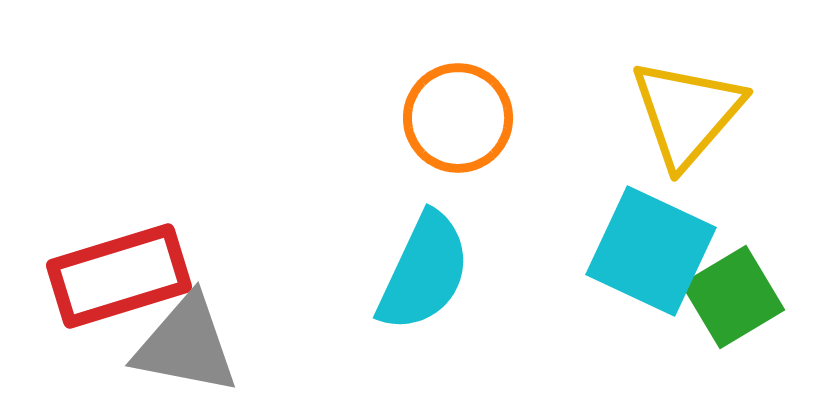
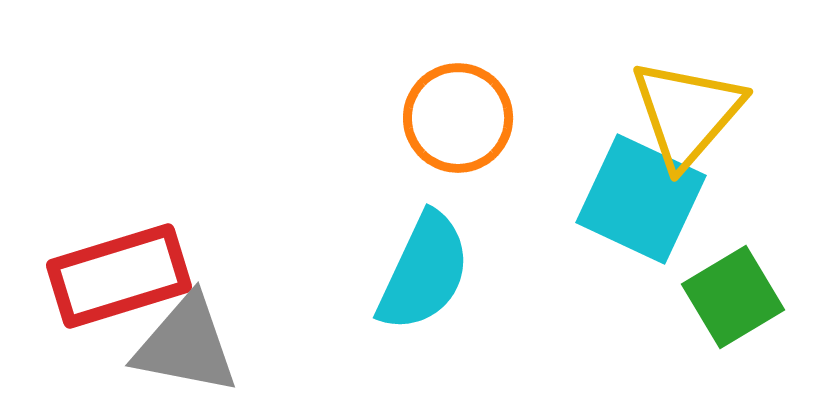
cyan square: moved 10 px left, 52 px up
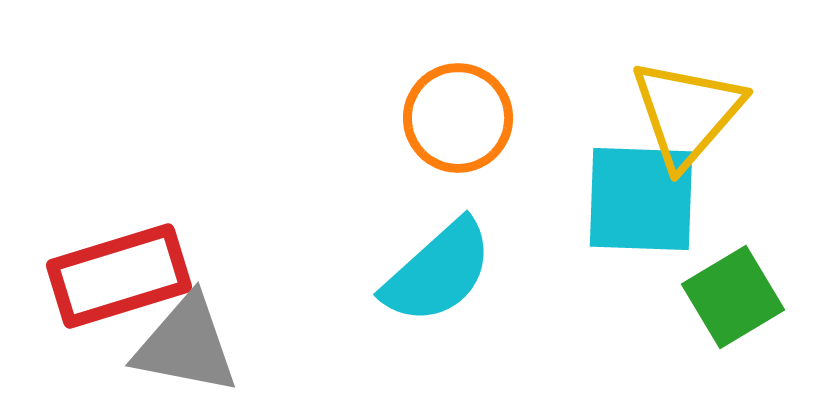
cyan square: rotated 23 degrees counterclockwise
cyan semicircle: moved 14 px right; rotated 23 degrees clockwise
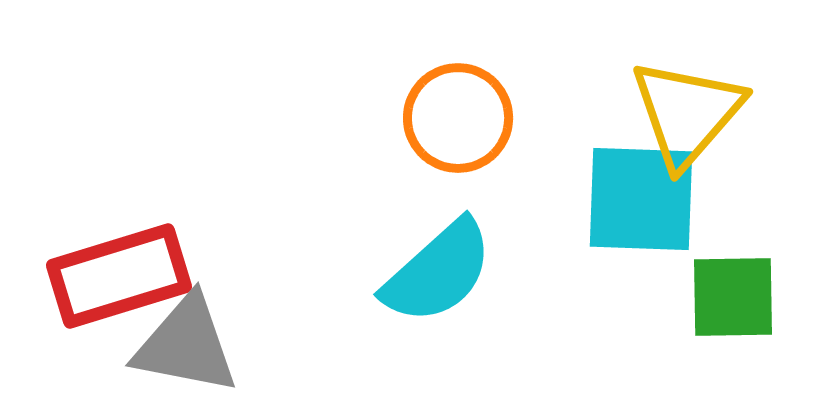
green square: rotated 30 degrees clockwise
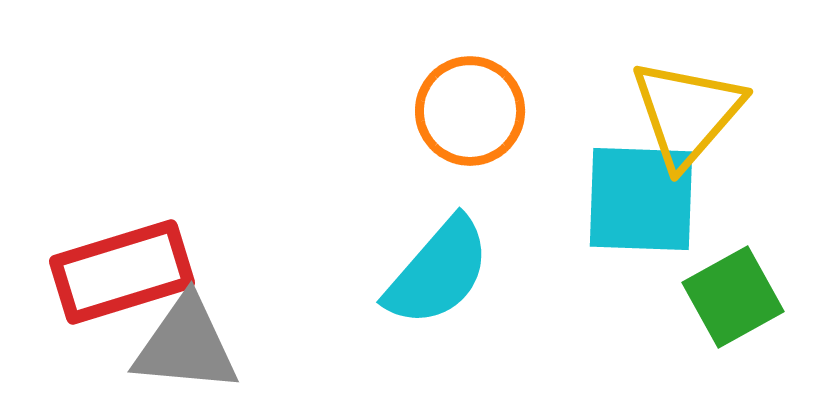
orange circle: moved 12 px right, 7 px up
cyan semicircle: rotated 7 degrees counterclockwise
red rectangle: moved 3 px right, 4 px up
green square: rotated 28 degrees counterclockwise
gray triangle: rotated 6 degrees counterclockwise
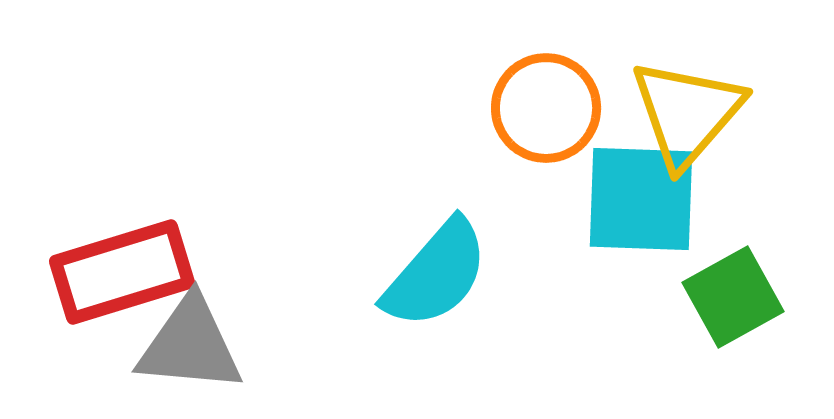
orange circle: moved 76 px right, 3 px up
cyan semicircle: moved 2 px left, 2 px down
gray triangle: moved 4 px right
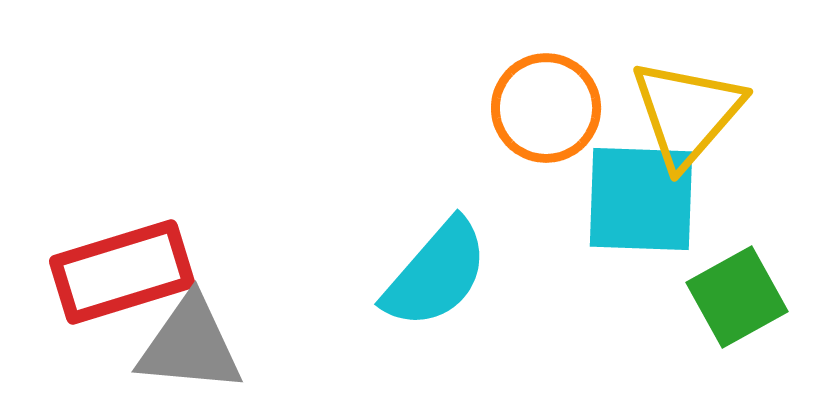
green square: moved 4 px right
